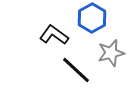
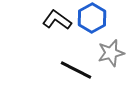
black L-shape: moved 3 px right, 15 px up
black line: rotated 16 degrees counterclockwise
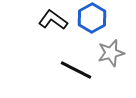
black L-shape: moved 4 px left
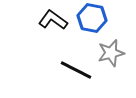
blue hexagon: rotated 20 degrees counterclockwise
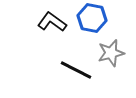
black L-shape: moved 1 px left, 2 px down
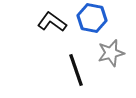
black line: rotated 44 degrees clockwise
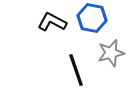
black L-shape: rotated 8 degrees counterclockwise
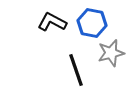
blue hexagon: moved 5 px down
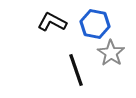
blue hexagon: moved 3 px right, 1 px down
gray star: rotated 24 degrees counterclockwise
